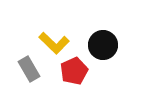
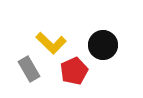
yellow L-shape: moved 3 px left
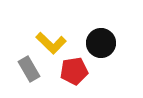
black circle: moved 2 px left, 2 px up
red pentagon: rotated 16 degrees clockwise
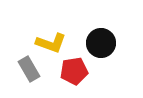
yellow L-shape: rotated 24 degrees counterclockwise
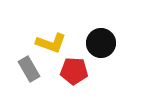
red pentagon: rotated 12 degrees clockwise
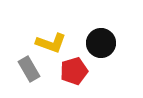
red pentagon: rotated 20 degrees counterclockwise
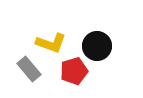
black circle: moved 4 px left, 3 px down
gray rectangle: rotated 10 degrees counterclockwise
